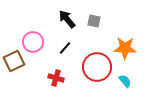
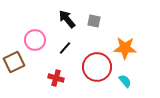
pink circle: moved 2 px right, 2 px up
brown square: moved 1 px down
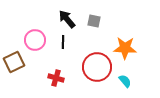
black line: moved 2 px left, 6 px up; rotated 40 degrees counterclockwise
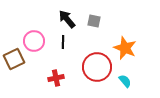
pink circle: moved 1 px left, 1 px down
orange star: rotated 20 degrees clockwise
brown square: moved 3 px up
red cross: rotated 28 degrees counterclockwise
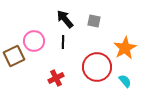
black arrow: moved 2 px left
orange star: rotated 20 degrees clockwise
brown square: moved 3 px up
red cross: rotated 14 degrees counterclockwise
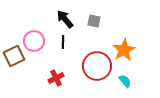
orange star: moved 1 px left, 2 px down
red circle: moved 1 px up
